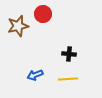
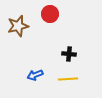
red circle: moved 7 px right
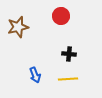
red circle: moved 11 px right, 2 px down
brown star: moved 1 px down
blue arrow: rotated 91 degrees counterclockwise
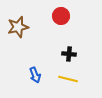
yellow line: rotated 18 degrees clockwise
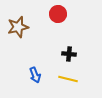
red circle: moved 3 px left, 2 px up
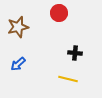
red circle: moved 1 px right, 1 px up
black cross: moved 6 px right, 1 px up
blue arrow: moved 17 px left, 11 px up; rotated 70 degrees clockwise
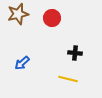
red circle: moved 7 px left, 5 px down
brown star: moved 13 px up
blue arrow: moved 4 px right, 1 px up
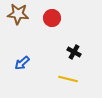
brown star: rotated 20 degrees clockwise
black cross: moved 1 px left, 1 px up; rotated 24 degrees clockwise
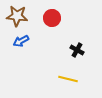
brown star: moved 1 px left, 2 px down
black cross: moved 3 px right, 2 px up
blue arrow: moved 1 px left, 22 px up; rotated 14 degrees clockwise
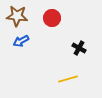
black cross: moved 2 px right, 2 px up
yellow line: rotated 30 degrees counterclockwise
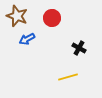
brown star: rotated 15 degrees clockwise
blue arrow: moved 6 px right, 2 px up
yellow line: moved 2 px up
